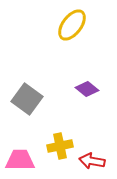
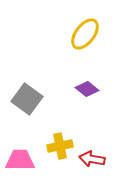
yellow ellipse: moved 13 px right, 9 px down
red arrow: moved 2 px up
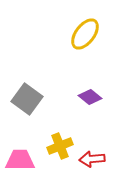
purple diamond: moved 3 px right, 8 px down
yellow cross: rotated 10 degrees counterclockwise
red arrow: rotated 15 degrees counterclockwise
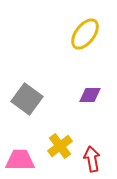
purple diamond: moved 2 px up; rotated 40 degrees counterclockwise
yellow cross: rotated 15 degrees counterclockwise
red arrow: rotated 85 degrees clockwise
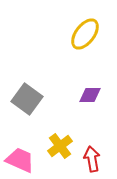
pink trapezoid: rotated 24 degrees clockwise
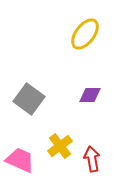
gray square: moved 2 px right
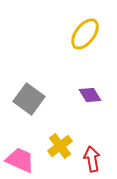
purple diamond: rotated 60 degrees clockwise
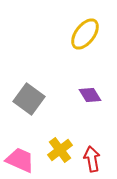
yellow cross: moved 4 px down
